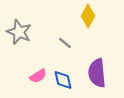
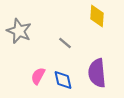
yellow diamond: moved 9 px right; rotated 25 degrees counterclockwise
gray star: moved 1 px up
pink semicircle: rotated 150 degrees clockwise
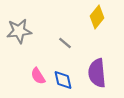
yellow diamond: moved 1 px down; rotated 35 degrees clockwise
gray star: rotated 30 degrees counterclockwise
pink semicircle: rotated 60 degrees counterclockwise
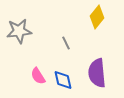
gray line: moved 1 px right; rotated 24 degrees clockwise
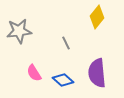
pink semicircle: moved 4 px left, 3 px up
blue diamond: rotated 35 degrees counterclockwise
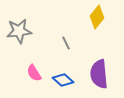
purple semicircle: moved 2 px right, 1 px down
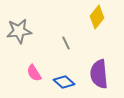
blue diamond: moved 1 px right, 2 px down
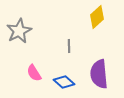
yellow diamond: rotated 10 degrees clockwise
gray star: rotated 20 degrees counterclockwise
gray line: moved 3 px right, 3 px down; rotated 24 degrees clockwise
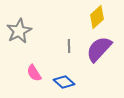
purple semicircle: moved 25 px up; rotated 48 degrees clockwise
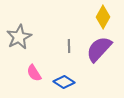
yellow diamond: moved 6 px right; rotated 20 degrees counterclockwise
gray star: moved 6 px down
blue diamond: rotated 10 degrees counterclockwise
